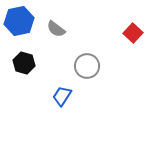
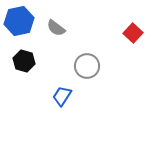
gray semicircle: moved 1 px up
black hexagon: moved 2 px up
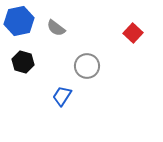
black hexagon: moved 1 px left, 1 px down
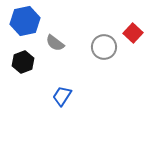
blue hexagon: moved 6 px right
gray semicircle: moved 1 px left, 15 px down
black hexagon: rotated 25 degrees clockwise
gray circle: moved 17 px right, 19 px up
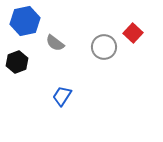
black hexagon: moved 6 px left
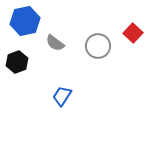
gray circle: moved 6 px left, 1 px up
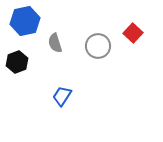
gray semicircle: rotated 36 degrees clockwise
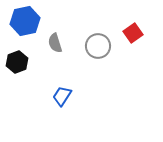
red square: rotated 12 degrees clockwise
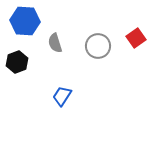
blue hexagon: rotated 16 degrees clockwise
red square: moved 3 px right, 5 px down
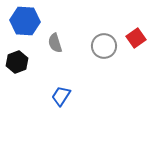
gray circle: moved 6 px right
blue trapezoid: moved 1 px left
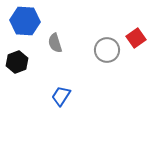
gray circle: moved 3 px right, 4 px down
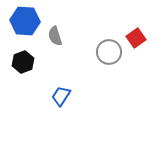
gray semicircle: moved 7 px up
gray circle: moved 2 px right, 2 px down
black hexagon: moved 6 px right
